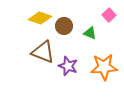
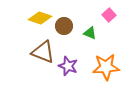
orange star: moved 2 px right
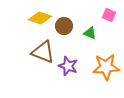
pink square: rotated 24 degrees counterclockwise
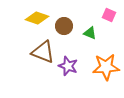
yellow diamond: moved 3 px left
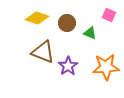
brown circle: moved 3 px right, 3 px up
purple star: rotated 18 degrees clockwise
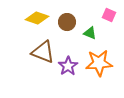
brown circle: moved 1 px up
orange star: moved 7 px left, 4 px up
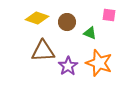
pink square: rotated 16 degrees counterclockwise
brown triangle: moved 1 px up; rotated 25 degrees counterclockwise
orange star: rotated 24 degrees clockwise
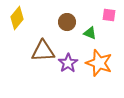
yellow diamond: moved 20 px left; rotated 70 degrees counterclockwise
purple star: moved 3 px up
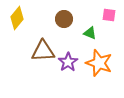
brown circle: moved 3 px left, 3 px up
purple star: moved 1 px up
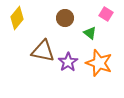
pink square: moved 3 px left, 1 px up; rotated 24 degrees clockwise
brown circle: moved 1 px right, 1 px up
green triangle: rotated 16 degrees clockwise
brown triangle: rotated 15 degrees clockwise
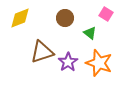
yellow diamond: moved 3 px right; rotated 30 degrees clockwise
brown triangle: moved 1 px left, 1 px down; rotated 30 degrees counterclockwise
